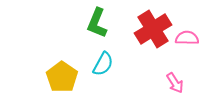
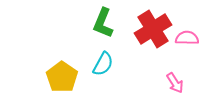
green L-shape: moved 6 px right
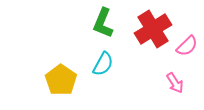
pink semicircle: moved 8 px down; rotated 135 degrees clockwise
yellow pentagon: moved 1 px left, 3 px down
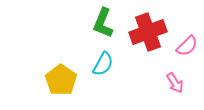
red cross: moved 5 px left, 3 px down; rotated 12 degrees clockwise
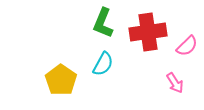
red cross: rotated 12 degrees clockwise
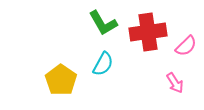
green L-shape: rotated 52 degrees counterclockwise
pink semicircle: moved 1 px left
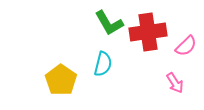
green L-shape: moved 6 px right
cyan semicircle: rotated 15 degrees counterclockwise
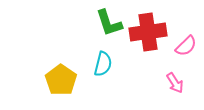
green L-shape: rotated 12 degrees clockwise
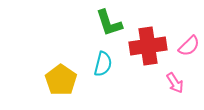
red cross: moved 14 px down
pink semicircle: moved 3 px right
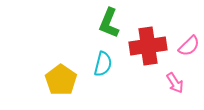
green L-shape: rotated 40 degrees clockwise
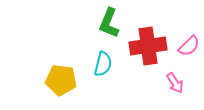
yellow pentagon: rotated 28 degrees counterclockwise
